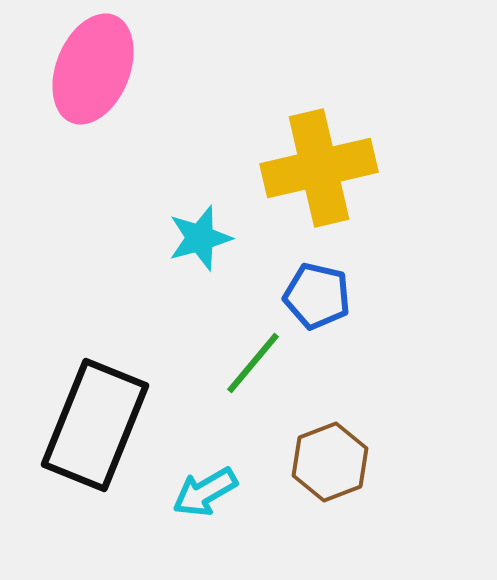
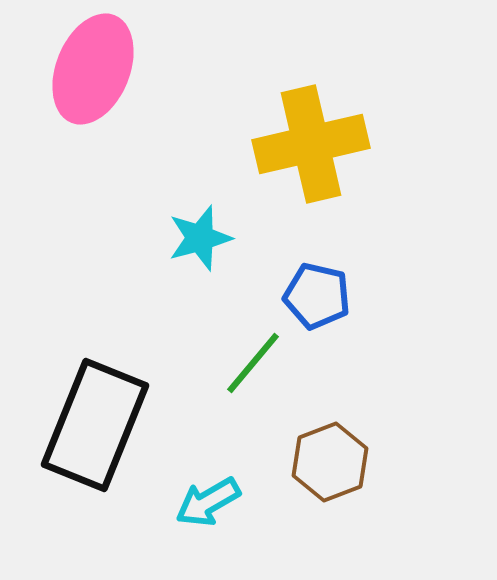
yellow cross: moved 8 px left, 24 px up
cyan arrow: moved 3 px right, 10 px down
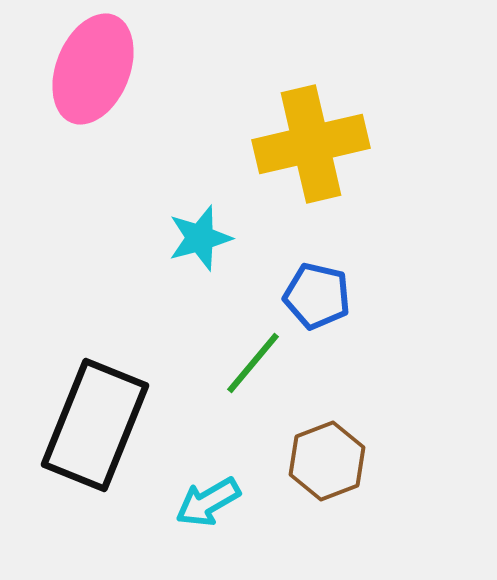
brown hexagon: moved 3 px left, 1 px up
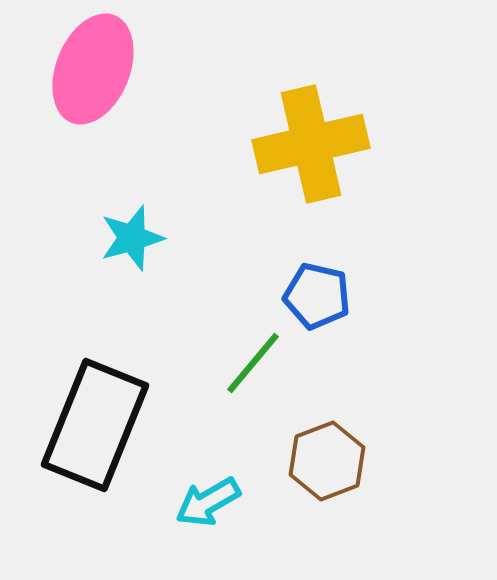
cyan star: moved 68 px left
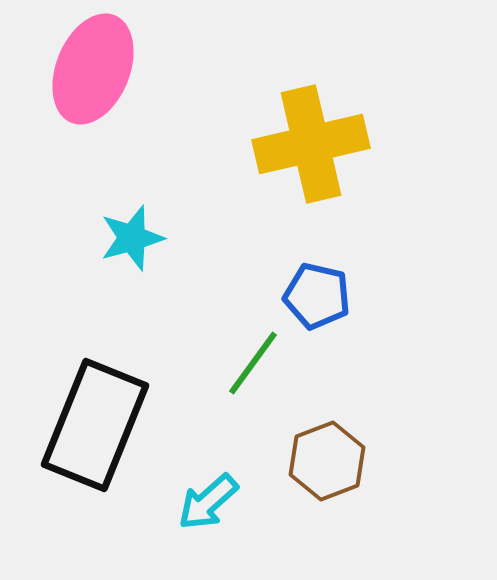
green line: rotated 4 degrees counterclockwise
cyan arrow: rotated 12 degrees counterclockwise
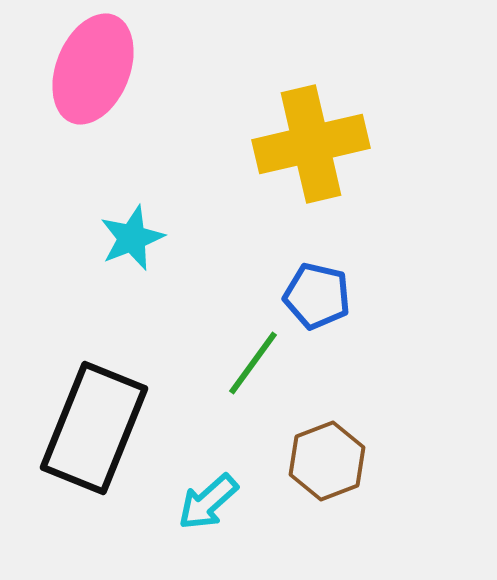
cyan star: rotated 6 degrees counterclockwise
black rectangle: moved 1 px left, 3 px down
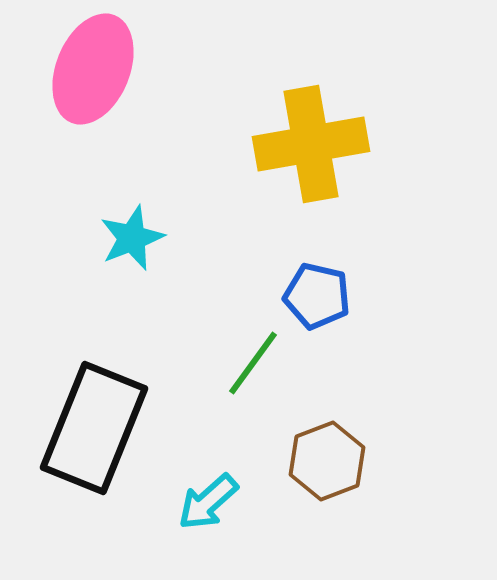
yellow cross: rotated 3 degrees clockwise
